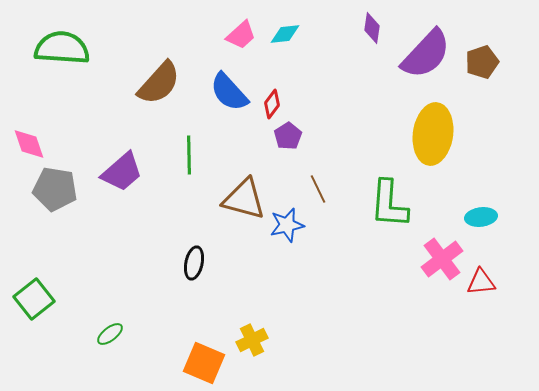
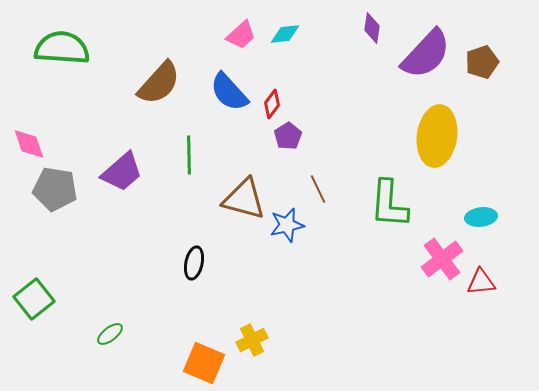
yellow ellipse: moved 4 px right, 2 px down
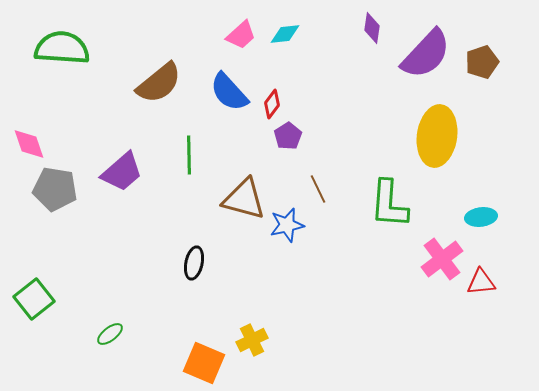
brown semicircle: rotated 9 degrees clockwise
